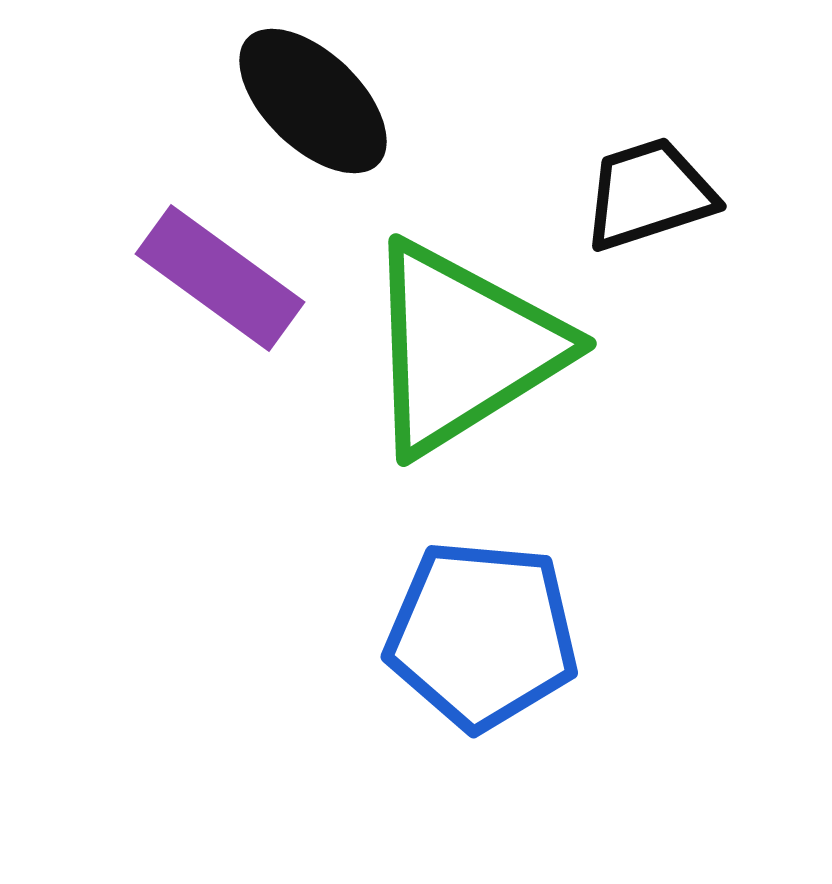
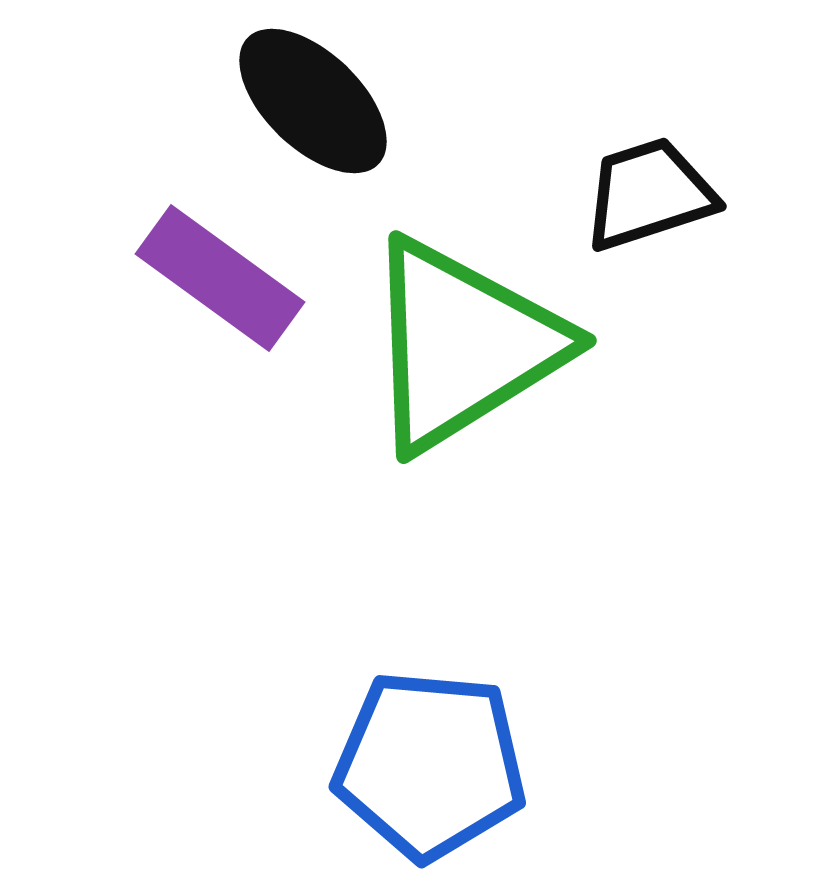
green triangle: moved 3 px up
blue pentagon: moved 52 px left, 130 px down
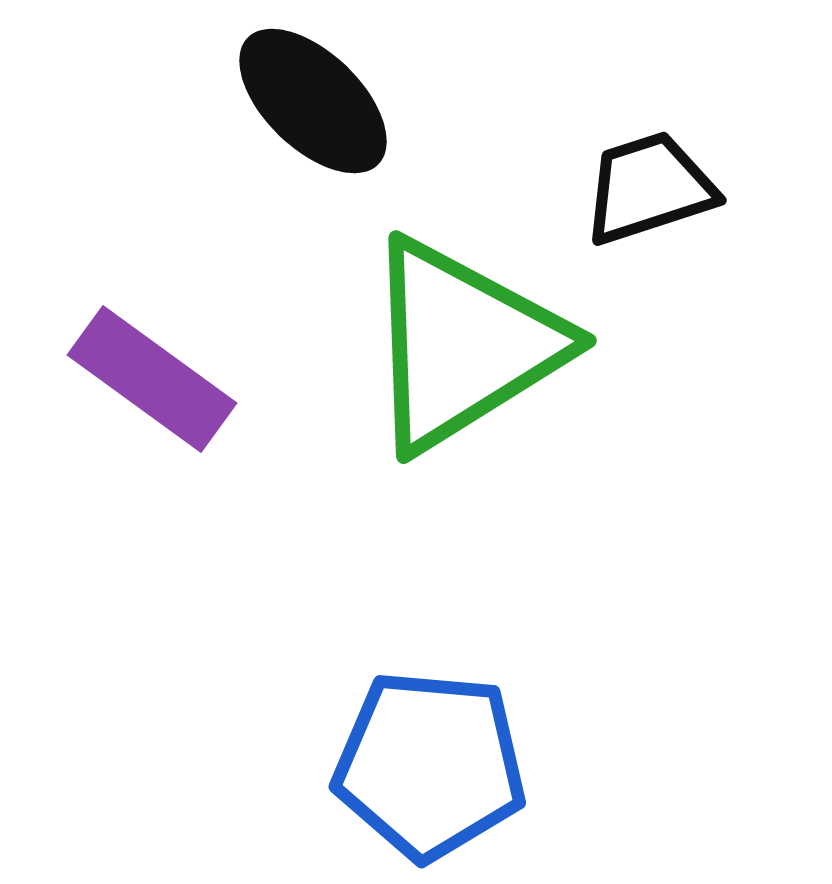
black trapezoid: moved 6 px up
purple rectangle: moved 68 px left, 101 px down
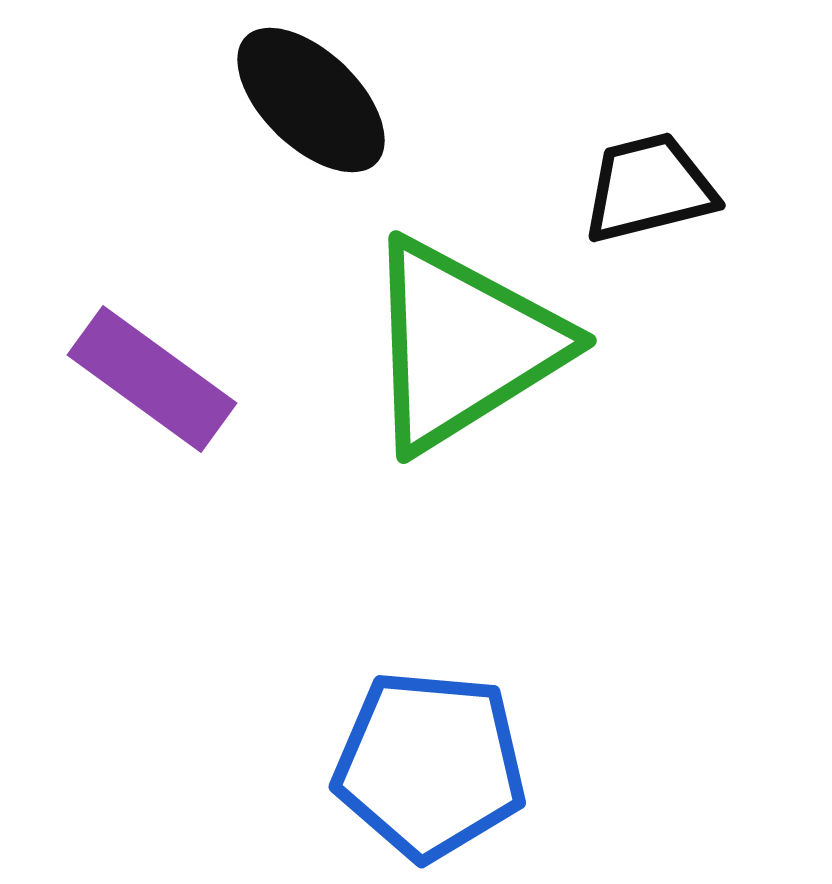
black ellipse: moved 2 px left, 1 px up
black trapezoid: rotated 4 degrees clockwise
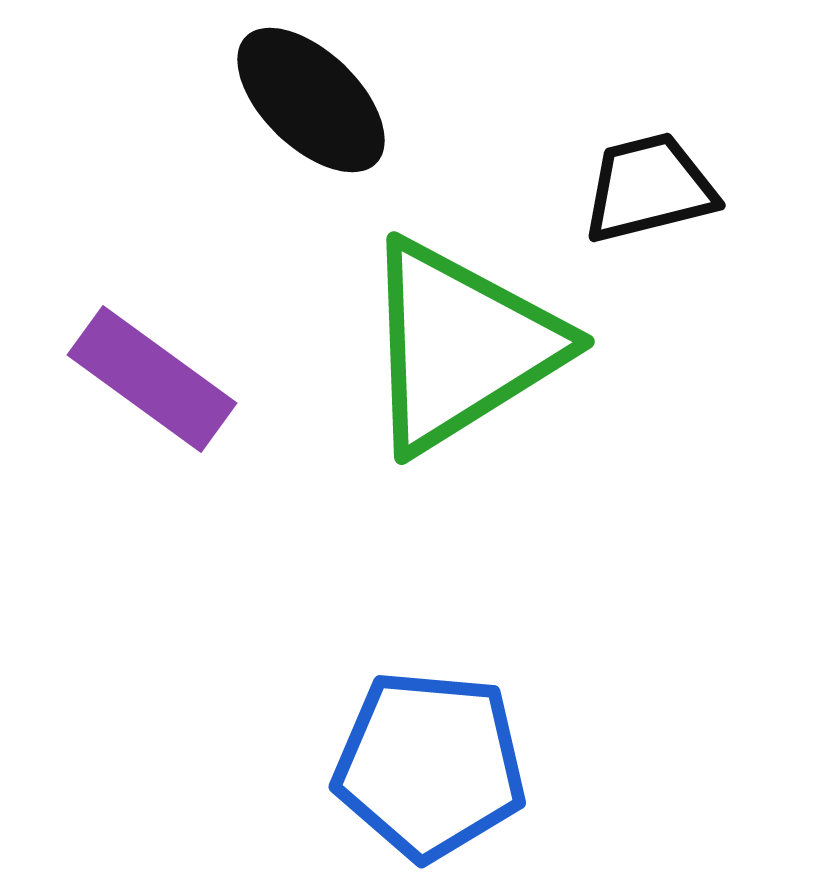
green triangle: moved 2 px left, 1 px down
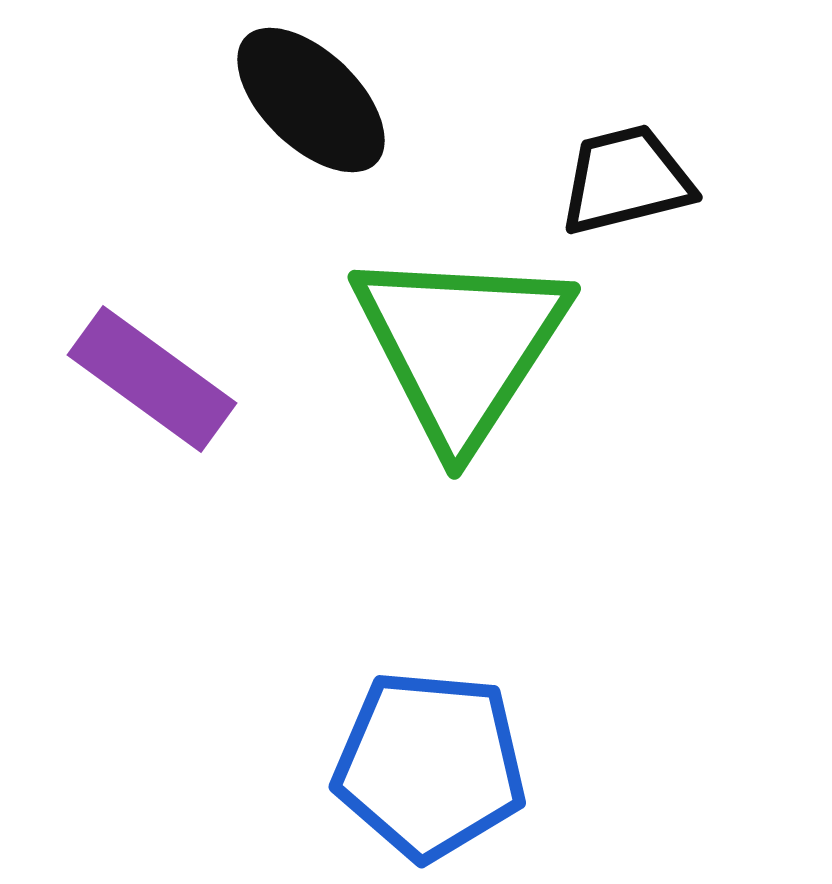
black trapezoid: moved 23 px left, 8 px up
green triangle: rotated 25 degrees counterclockwise
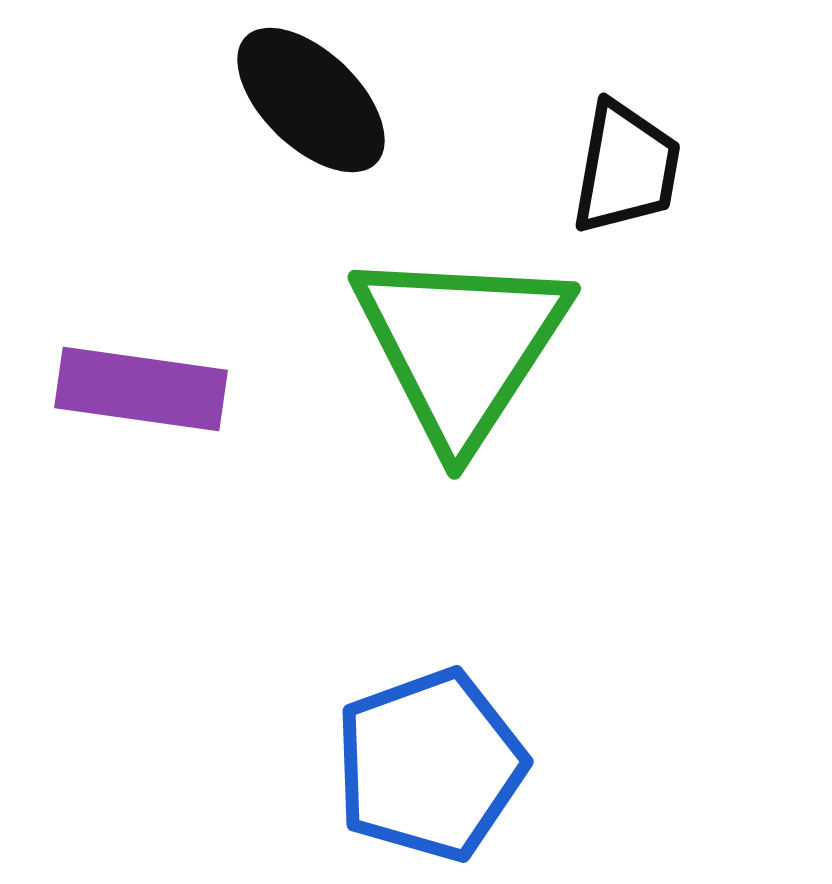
black trapezoid: moved 12 px up; rotated 114 degrees clockwise
purple rectangle: moved 11 px left, 10 px down; rotated 28 degrees counterclockwise
blue pentagon: rotated 25 degrees counterclockwise
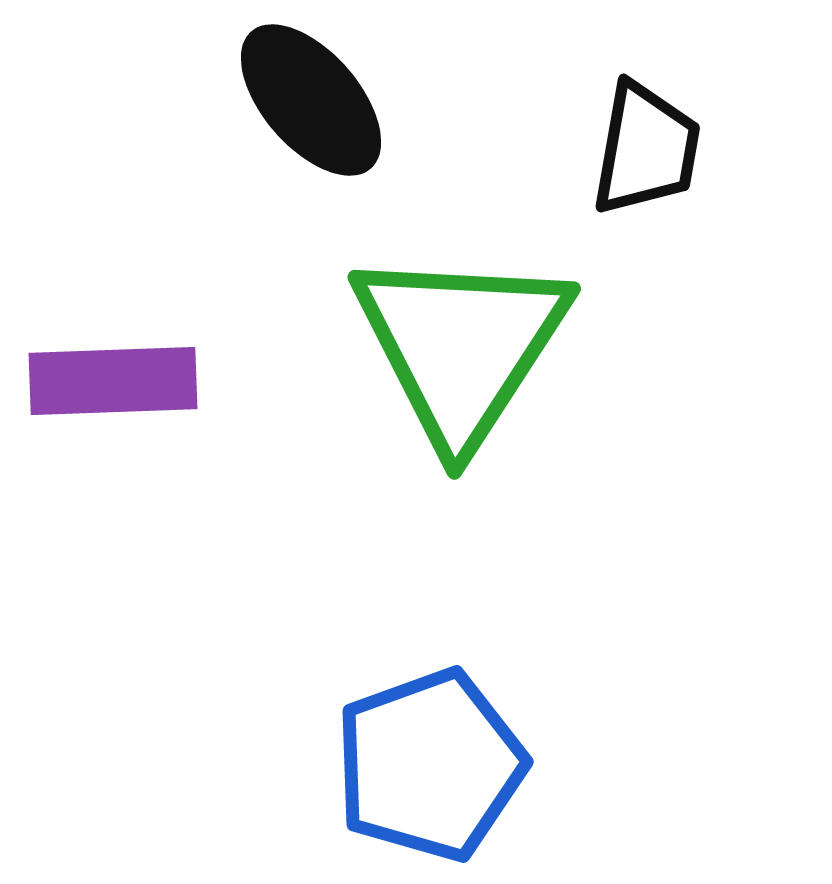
black ellipse: rotated 5 degrees clockwise
black trapezoid: moved 20 px right, 19 px up
purple rectangle: moved 28 px left, 8 px up; rotated 10 degrees counterclockwise
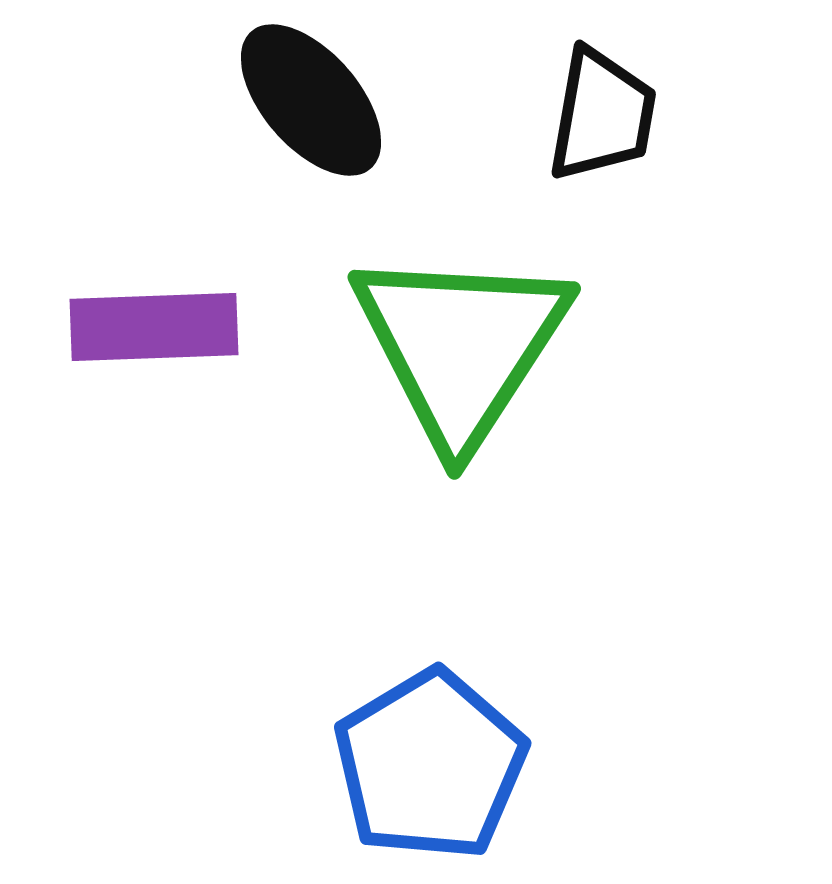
black trapezoid: moved 44 px left, 34 px up
purple rectangle: moved 41 px right, 54 px up
blue pentagon: rotated 11 degrees counterclockwise
